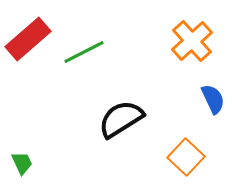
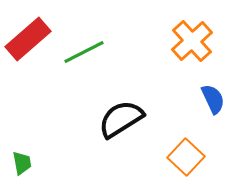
green trapezoid: rotated 15 degrees clockwise
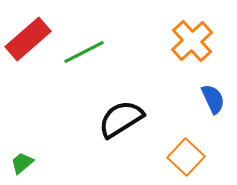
green trapezoid: rotated 120 degrees counterclockwise
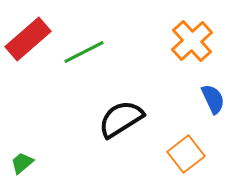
orange square: moved 3 px up; rotated 9 degrees clockwise
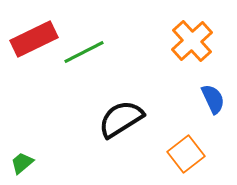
red rectangle: moved 6 px right; rotated 15 degrees clockwise
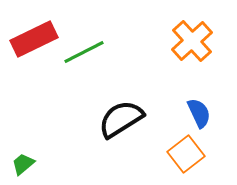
blue semicircle: moved 14 px left, 14 px down
green trapezoid: moved 1 px right, 1 px down
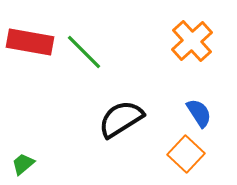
red rectangle: moved 4 px left, 3 px down; rotated 36 degrees clockwise
green line: rotated 72 degrees clockwise
blue semicircle: rotated 8 degrees counterclockwise
orange square: rotated 9 degrees counterclockwise
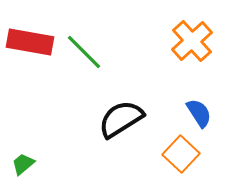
orange square: moved 5 px left
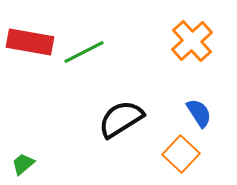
green line: rotated 72 degrees counterclockwise
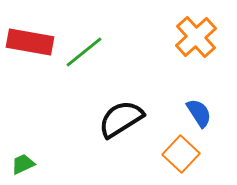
orange cross: moved 4 px right, 4 px up
green line: rotated 12 degrees counterclockwise
green trapezoid: rotated 15 degrees clockwise
